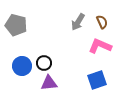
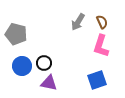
gray pentagon: moved 9 px down
pink L-shape: moved 1 px right; rotated 95 degrees counterclockwise
purple triangle: rotated 18 degrees clockwise
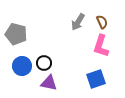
blue square: moved 1 px left, 1 px up
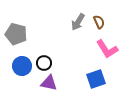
brown semicircle: moved 3 px left
pink L-shape: moved 6 px right, 3 px down; rotated 50 degrees counterclockwise
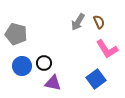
blue square: rotated 18 degrees counterclockwise
purple triangle: moved 4 px right
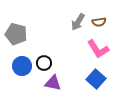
brown semicircle: rotated 104 degrees clockwise
pink L-shape: moved 9 px left
blue square: rotated 12 degrees counterclockwise
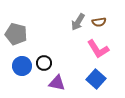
purple triangle: moved 4 px right
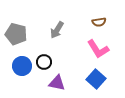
gray arrow: moved 21 px left, 8 px down
black circle: moved 1 px up
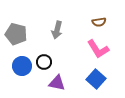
gray arrow: rotated 18 degrees counterclockwise
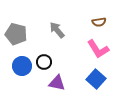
gray arrow: rotated 126 degrees clockwise
